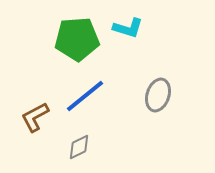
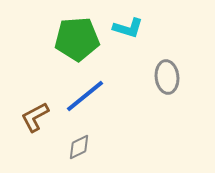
gray ellipse: moved 9 px right, 18 px up; rotated 24 degrees counterclockwise
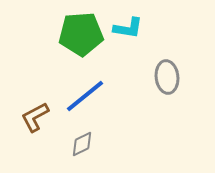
cyan L-shape: rotated 8 degrees counterclockwise
green pentagon: moved 4 px right, 5 px up
gray diamond: moved 3 px right, 3 px up
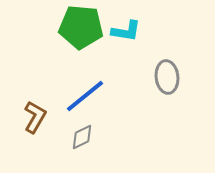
cyan L-shape: moved 2 px left, 3 px down
green pentagon: moved 7 px up; rotated 9 degrees clockwise
brown L-shape: rotated 148 degrees clockwise
gray diamond: moved 7 px up
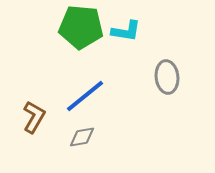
brown L-shape: moved 1 px left
gray diamond: rotated 16 degrees clockwise
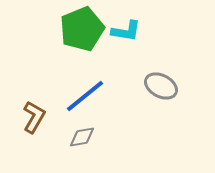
green pentagon: moved 1 px right, 2 px down; rotated 27 degrees counterclockwise
gray ellipse: moved 6 px left, 9 px down; rotated 56 degrees counterclockwise
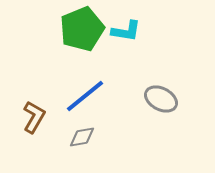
gray ellipse: moved 13 px down
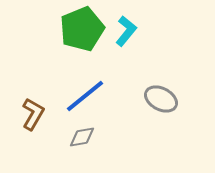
cyan L-shape: rotated 60 degrees counterclockwise
brown L-shape: moved 1 px left, 3 px up
